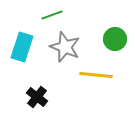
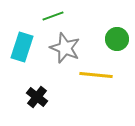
green line: moved 1 px right, 1 px down
green circle: moved 2 px right
gray star: moved 1 px down
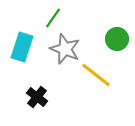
green line: moved 2 px down; rotated 35 degrees counterclockwise
gray star: moved 1 px down
yellow line: rotated 32 degrees clockwise
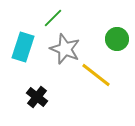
green line: rotated 10 degrees clockwise
cyan rectangle: moved 1 px right
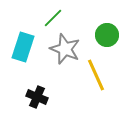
green circle: moved 10 px left, 4 px up
yellow line: rotated 28 degrees clockwise
black cross: rotated 15 degrees counterclockwise
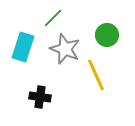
black cross: moved 3 px right; rotated 15 degrees counterclockwise
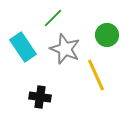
cyan rectangle: rotated 52 degrees counterclockwise
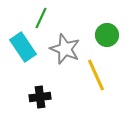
green line: moved 12 px left; rotated 20 degrees counterclockwise
black cross: rotated 15 degrees counterclockwise
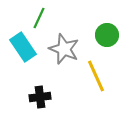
green line: moved 2 px left
gray star: moved 1 px left
yellow line: moved 1 px down
